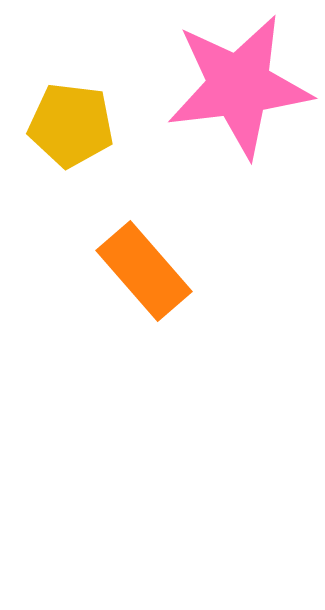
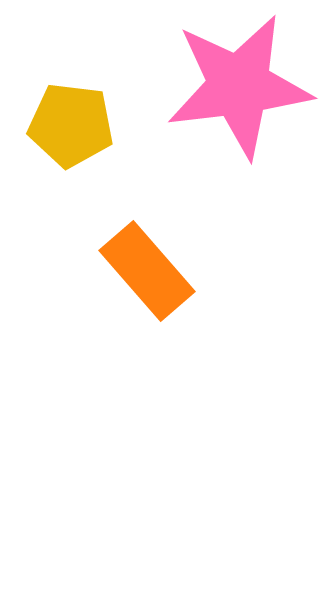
orange rectangle: moved 3 px right
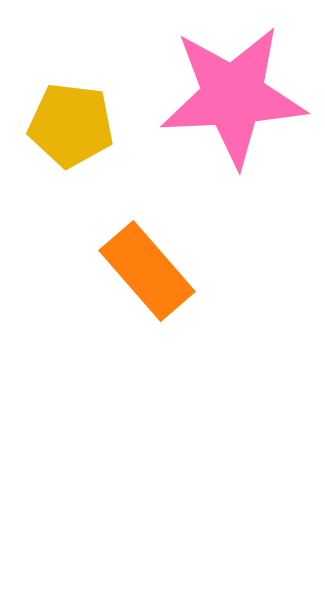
pink star: moved 6 px left, 10 px down; rotated 4 degrees clockwise
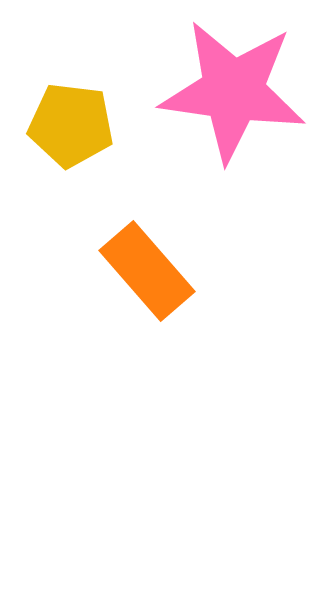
pink star: moved 5 px up; rotated 11 degrees clockwise
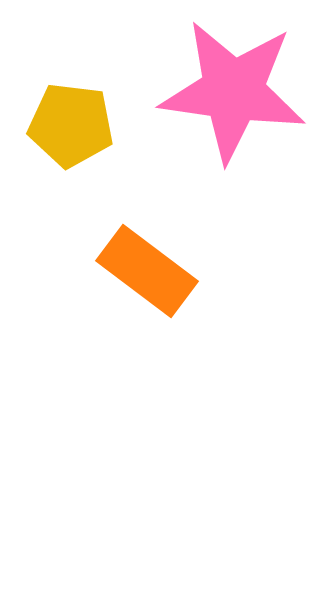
orange rectangle: rotated 12 degrees counterclockwise
